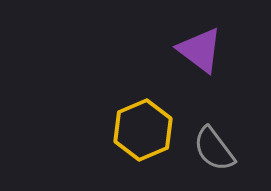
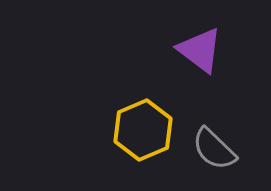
gray semicircle: rotated 9 degrees counterclockwise
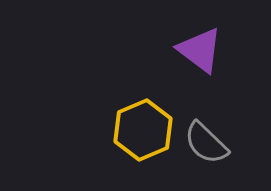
gray semicircle: moved 8 px left, 6 px up
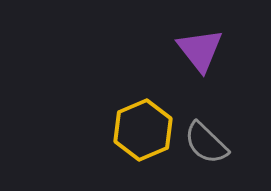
purple triangle: rotated 15 degrees clockwise
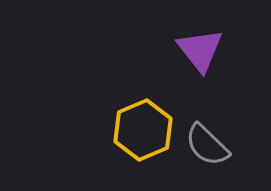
gray semicircle: moved 1 px right, 2 px down
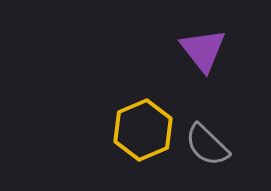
purple triangle: moved 3 px right
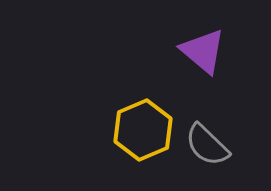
purple triangle: moved 1 px down; rotated 12 degrees counterclockwise
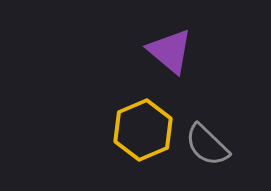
purple triangle: moved 33 px left
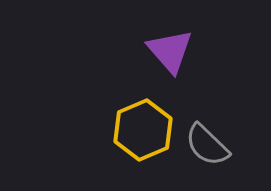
purple triangle: rotated 9 degrees clockwise
